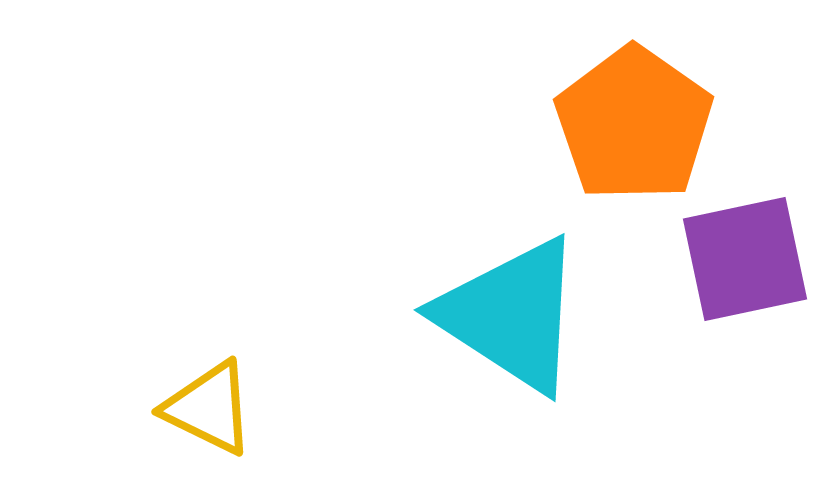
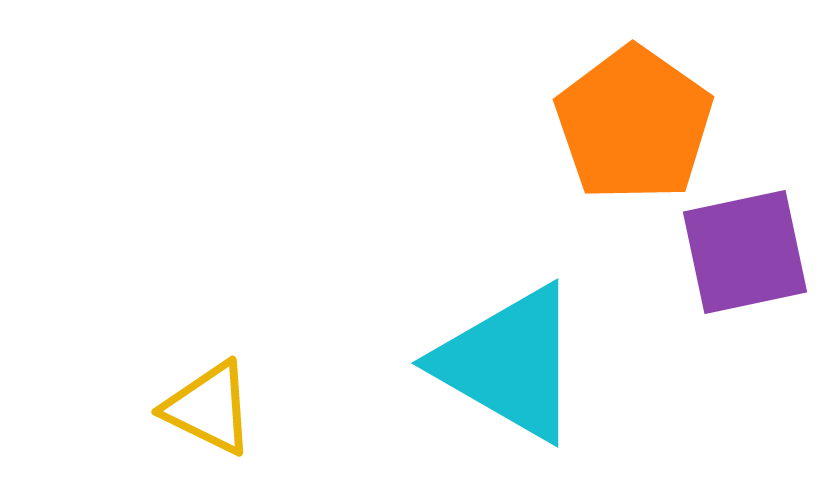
purple square: moved 7 px up
cyan triangle: moved 2 px left, 48 px down; rotated 3 degrees counterclockwise
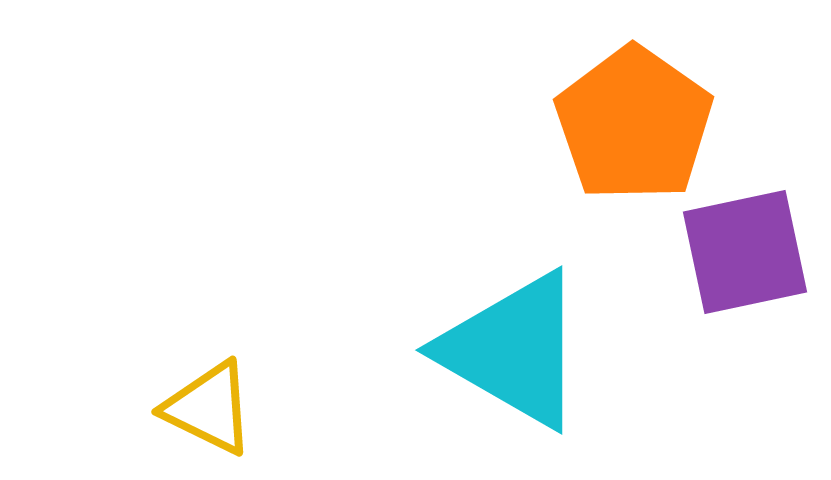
cyan triangle: moved 4 px right, 13 px up
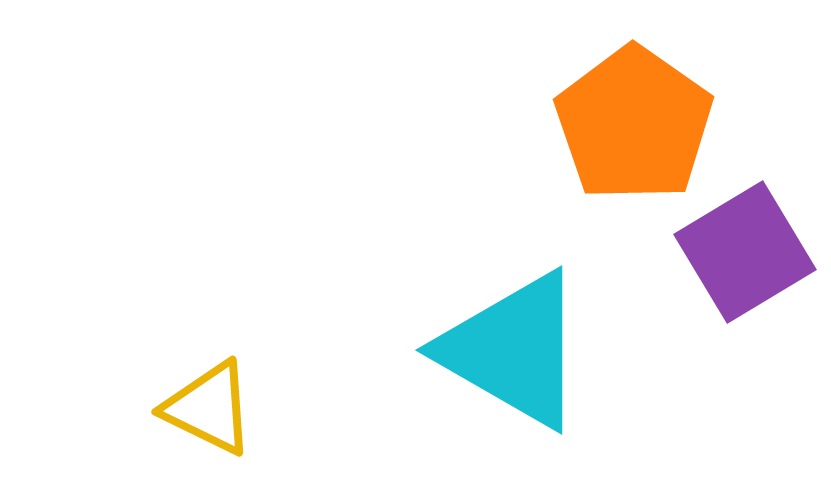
purple square: rotated 19 degrees counterclockwise
